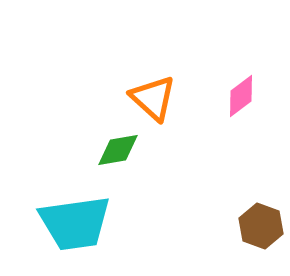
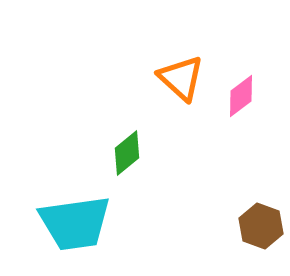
orange triangle: moved 28 px right, 20 px up
green diamond: moved 9 px right, 3 px down; rotated 30 degrees counterclockwise
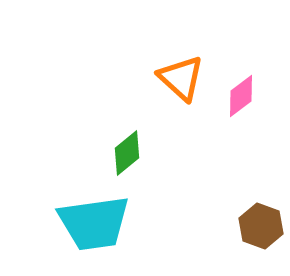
cyan trapezoid: moved 19 px right
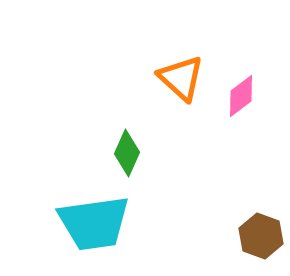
green diamond: rotated 27 degrees counterclockwise
brown hexagon: moved 10 px down
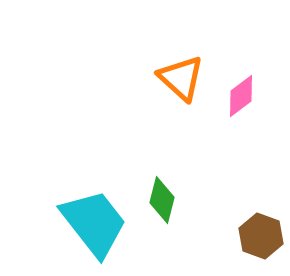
green diamond: moved 35 px right, 47 px down; rotated 9 degrees counterclockwise
cyan trapezoid: rotated 120 degrees counterclockwise
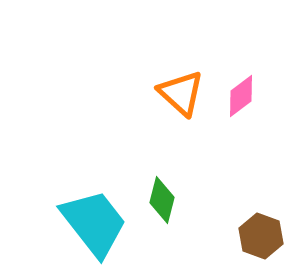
orange triangle: moved 15 px down
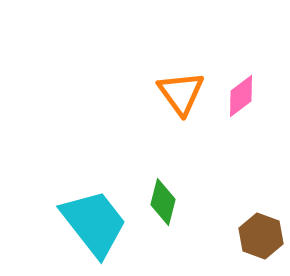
orange triangle: rotated 12 degrees clockwise
green diamond: moved 1 px right, 2 px down
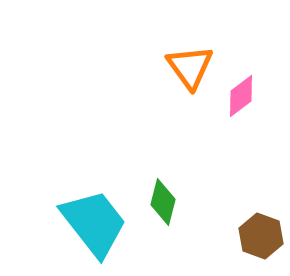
orange triangle: moved 9 px right, 26 px up
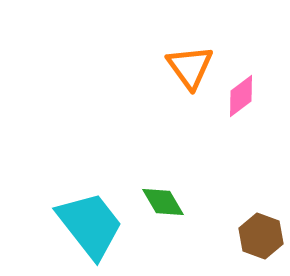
green diamond: rotated 45 degrees counterclockwise
cyan trapezoid: moved 4 px left, 2 px down
